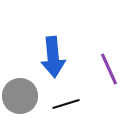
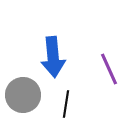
gray circle: moved 3 px right, 1 px up
black line: rotated 64 degrees counterclockwise
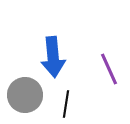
gray circle: moved 2 px right
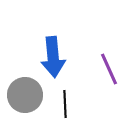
black line: moved 1 px left; rotated 12 degrees counterclockwise
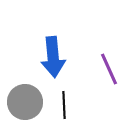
gray circle: moved 7 px down
black line: moved 1 px left, 1 px down
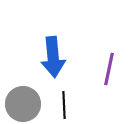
purple line: rotated 36 degrees clockwise
gray circle: moved 2 px left, 2 px down
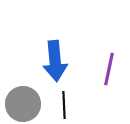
blue arrow: moved 2 px right, 4 px down
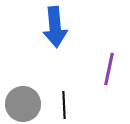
blue arrow: moved 34 px up
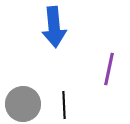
blue arrow: moved 1 px left
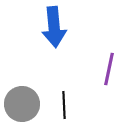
gray circle: moved 1 px left
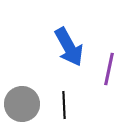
blue arrow: moved 15 px right, 20 px down; rotated 24 degrees counterclockwise
